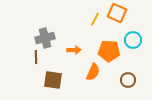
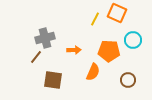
brown line: rotated 40 degrees clockwise
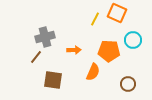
gray cross: moved 1 px up
brown circle: moved 4 px down
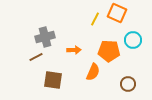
brown line: rotated 24 degrees clockwise
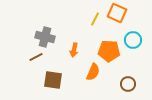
gray cross: rotated 30 degrees clockwise
orange arrow: rotated 104 degrees clockwise
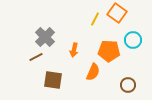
orange square: rotated 12 degrees clockwise
gray cross: rotated 30 degrees clockwise
brown circle: moved 1 px down
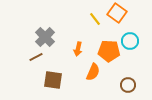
yellow line: rotated 64 degrees counterclockwise
cyan circle: moved 3 px left, 1 px down
orange arrow: moved 4 px right, 1 px up
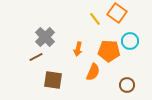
brown circle: moved 1 px left
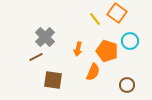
orange pentagon: moved 2 px left; rotated 15 degrees clockwise
